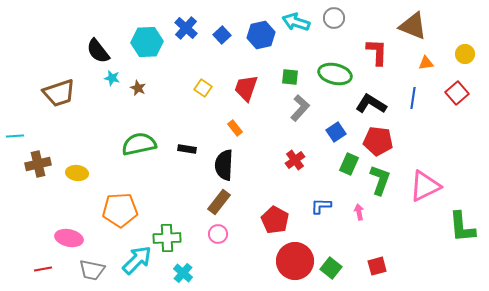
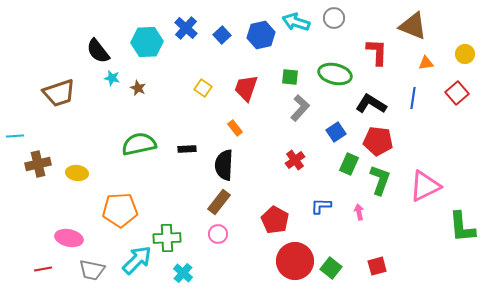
black rectangle at (187, 149): rotated 12 degrees counterclockwise
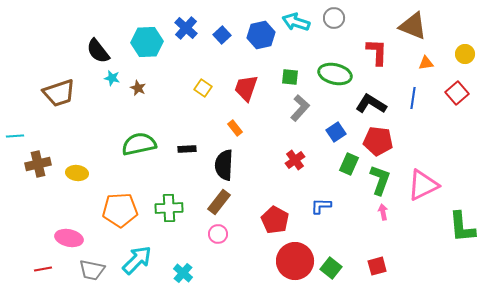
pink triangle at (425, 186): moved 2 px left, 1 px up
pink arrow at (359, 212): moved 24 px right
green cross at (167, 238): moved 2 px right, 30 px up
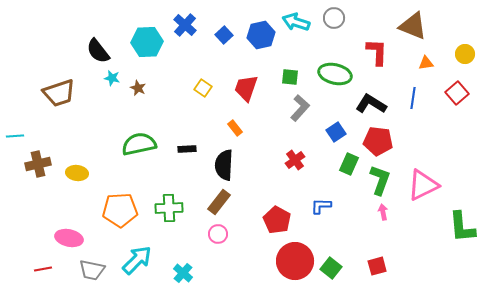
blue cross at (186, 28): moved 1 px left, 3 px up
blue square at (222, 35): moved 2 px right
red pentagon at (275, 220): moved 2 px right
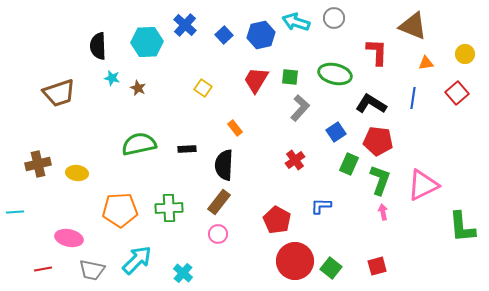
black semicircle at (98, 51): moved 5 px up; rotated 36 degrees clockwise
red trapezoid at (246, 88): moved 10 px right, 8 px up; rotated 12 degrees clockwise
cyan line at (15, 136): moved 76 px down
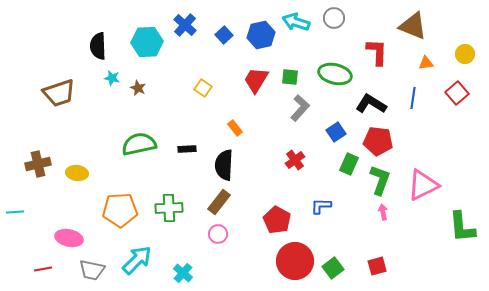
green square at (331, 268): moved 2 px right; rotated 15 degrees clockwise
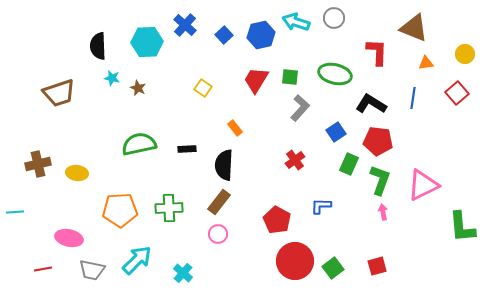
brown triangle at (413, 26): moved 1 px right, 2 px down
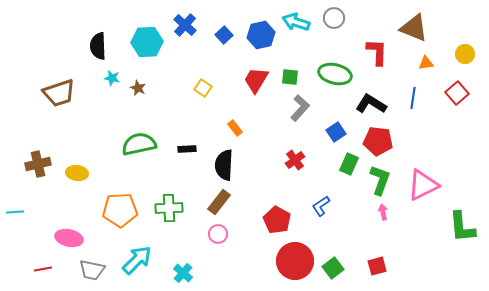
blue L-shape at (321, 206): rotated 35 degrees counterclockwise
